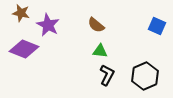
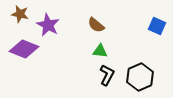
brown star: moved 1 px left, 1 px down
black hexagon: moved 5 px left, 1 px down
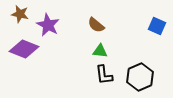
black L-shape: moved 3 px left; rotated 145 degrees clockwise
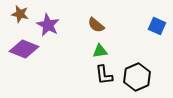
green triangle: rotated 14 degrees counterclockwise
black hexagon: moved 3 px left
